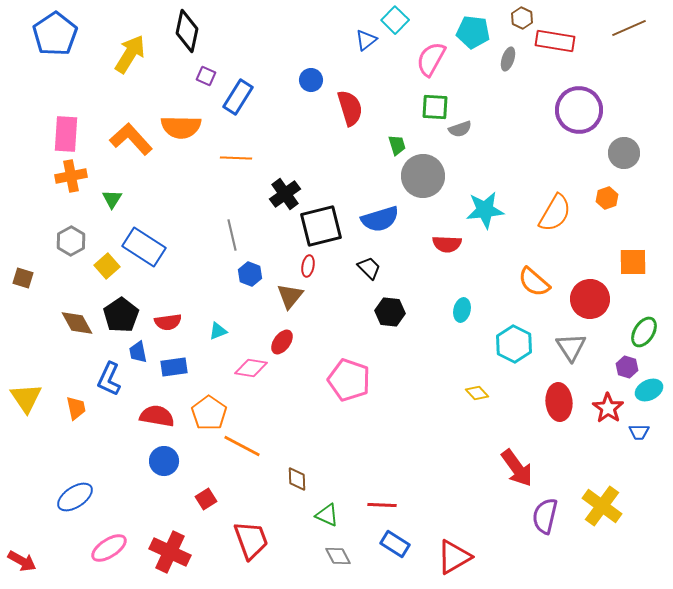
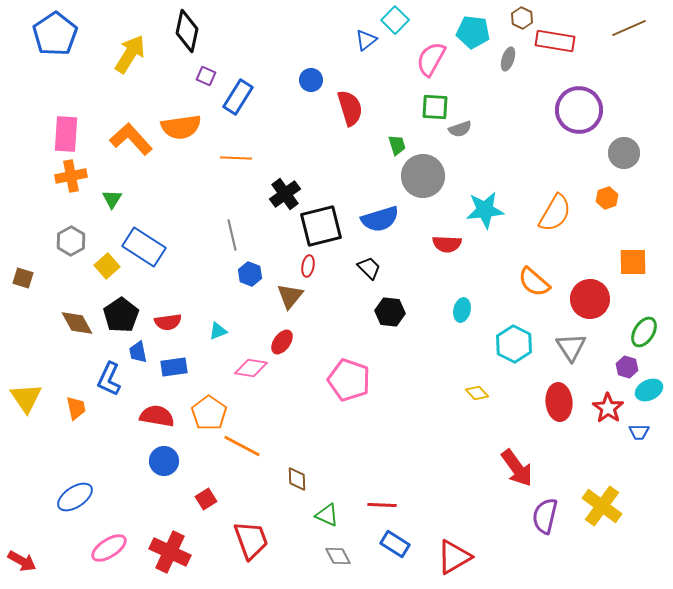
orange semicircle at (181, 127): rotated 9 degrees counterclockwise
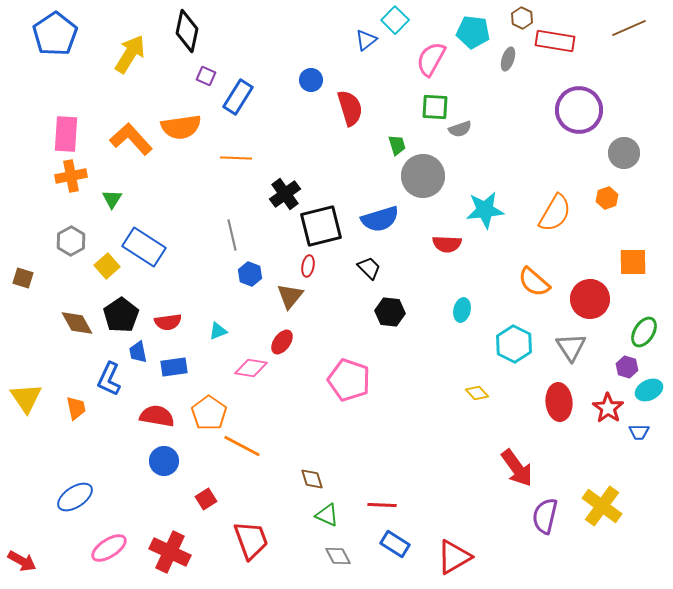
brown diamond at (297, 479): moved 15 px right; rotated 15 degrees counterclockwise
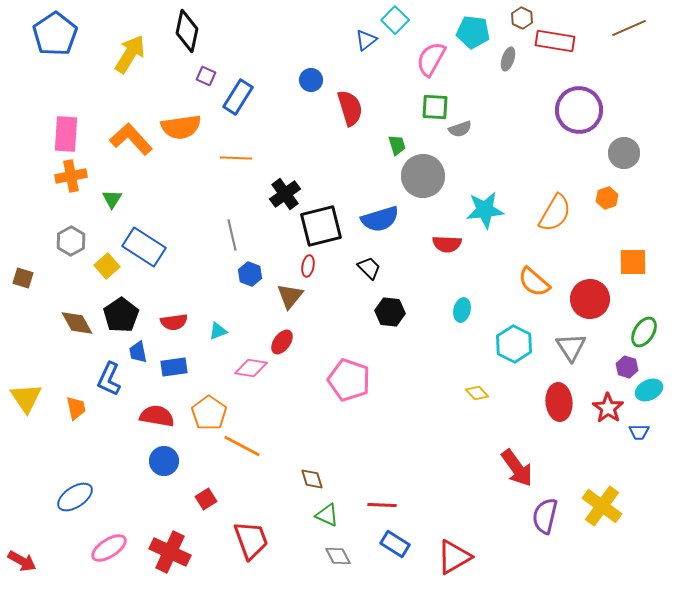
red semicircle at (168, 322): moved 6 px right
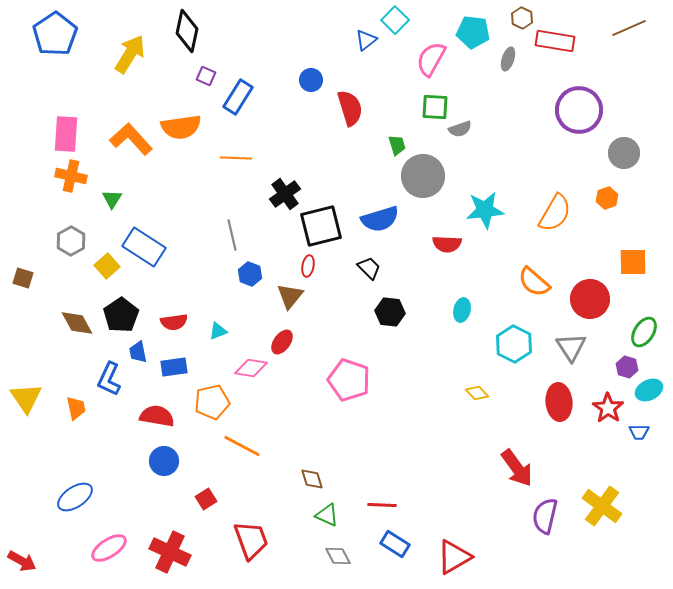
orange cross at (71, 176): rotated 24 degrees clockwise
orange pentagon at (209, 413): moved 3 px right, 11 px up; rotated 24 degrees clockwise
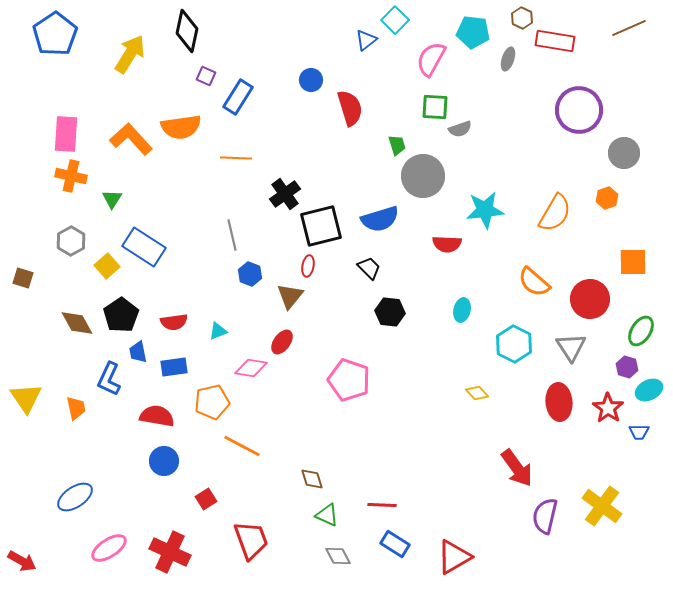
green ellipse at (644, 332): moved 3 px left, 1 px up
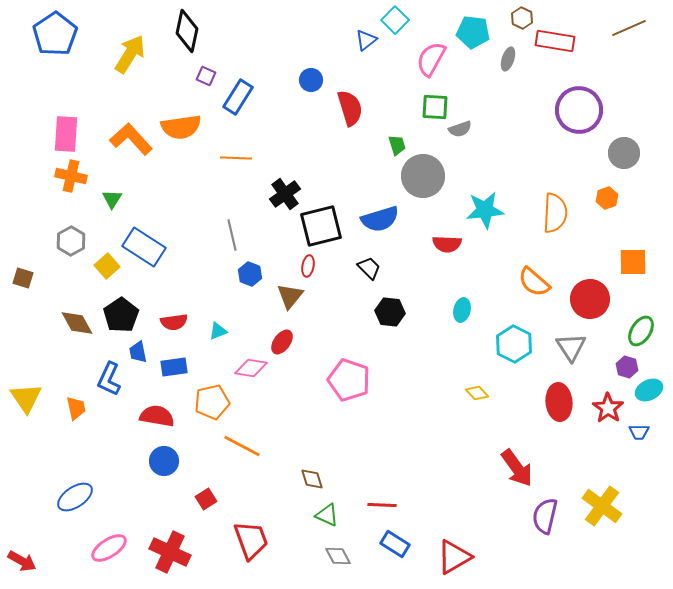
orange semicircle at (555, 213): rotated 27 degrees counterclockwise
